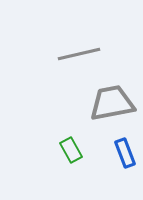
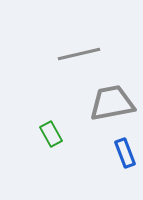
green rectangle: moved 20 px left, 16 px up
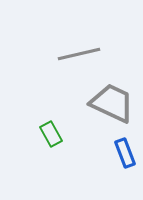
gray trapezoid: rotated 36 degrees clockwise
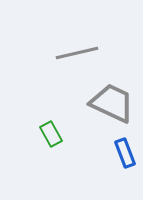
gray line: moved 2 px left, 1 px up
